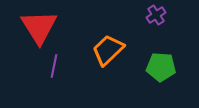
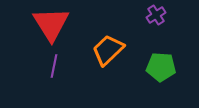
red triangle: moved 12 px right, 3 px up
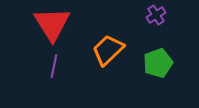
red triangle: moved 1 px right
green pentagon: moved 3 px left, 4 px up; rotated 24 degrees counterclockwise
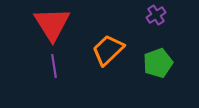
purple line: rotated 20 degrees counterclockwise
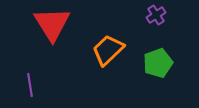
purple line: moved 24 px left, 19 px down
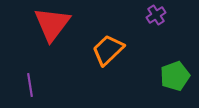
red triangle: rotated 9 degrees clockwise
green pentagon: moved 17 px right, 13 px down
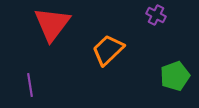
purple cross: rotated 30 degrees counterclockwise
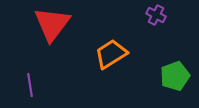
orange trapezoid: moved 3 px right, 4 px down; rotated 12 degrees clockwise
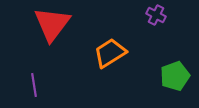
orange trapezoid: moved 1 px left, 1 px up
purple line: moved 4 px right
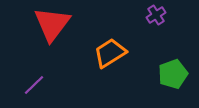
purple cross: rotated 30 degrees clockwise
green pentagon: moved 2 px left, 2 px up
purple line: rotated 55 degrees clockwise
